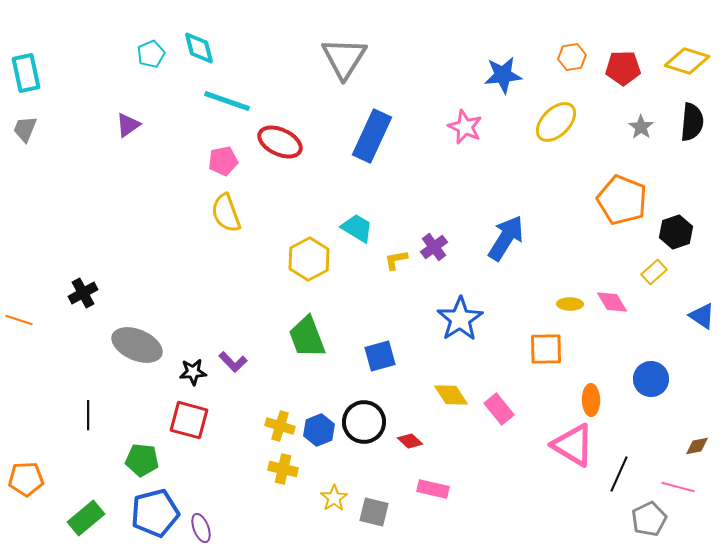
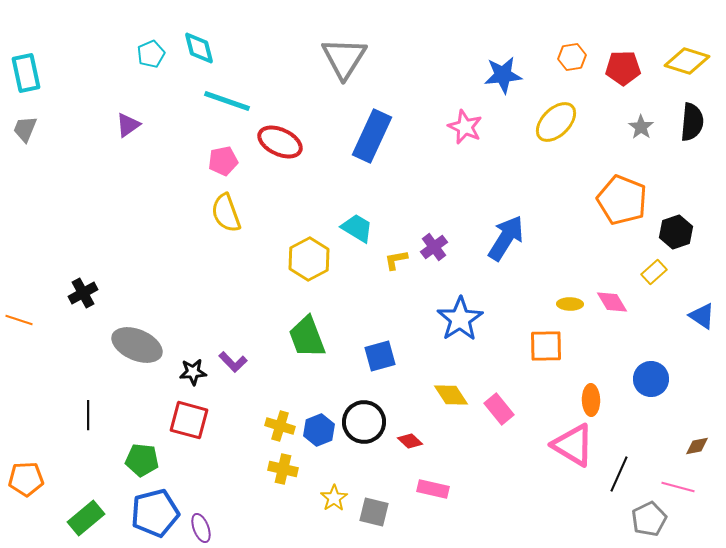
orange square at (546, 349): moved 3 px up
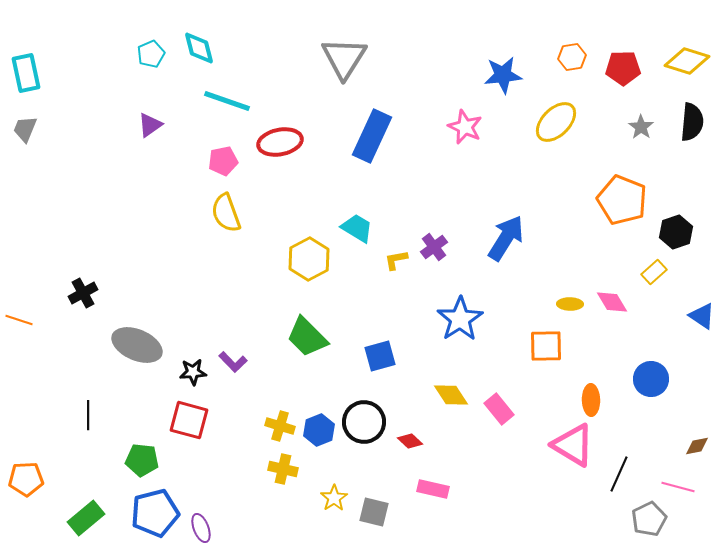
purple triangle at (128, 125): moved 22 px right
red ellipse at (280, 142): rotated 36 degrees counterclockwise
green trapezoid at (307, 337): rotated 24 degrees counterclockwise
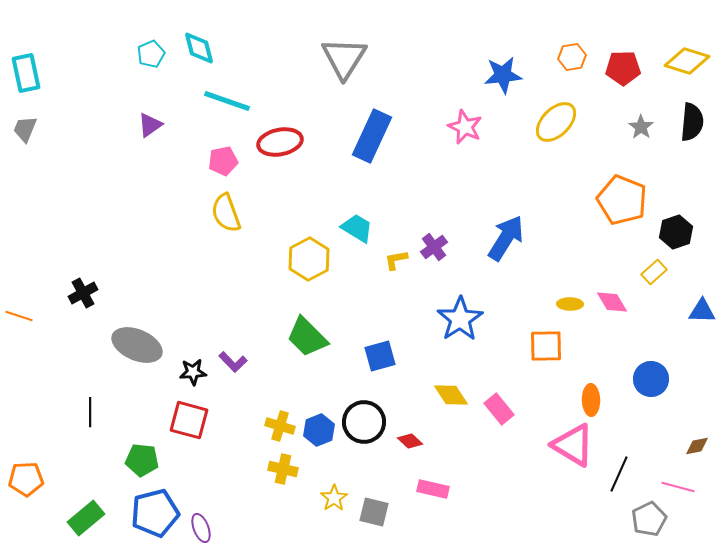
blue triangle at (702, 316): moved 5 px up; rotated 32 degrees counterclockwise
orange line at (19, 320): moved 4 px up
black line at (88, 415): moved 2 px right, 3 px up
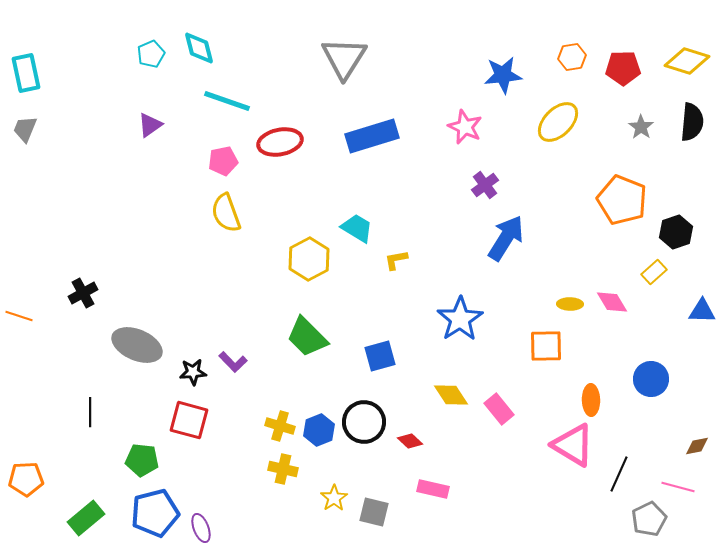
yellow ellipse at (556, 122): moved 2 px right
blue rectangle at (372, 136): rotated 48 degrees clockwise
purple cross at (434, 247): moved 51 px right, 62 px up
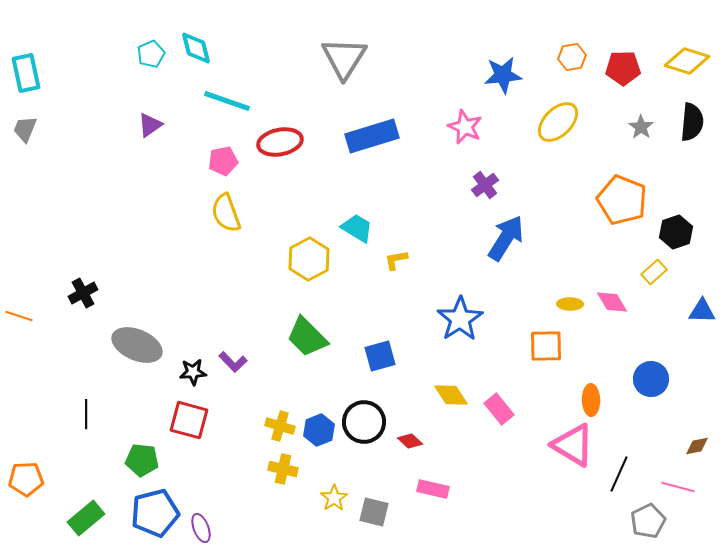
cyan diamond at (199, 48): moved 3 px left
black line at (90, 412): moved 4 px left, 2 px down
gray pentagon at (649, 519): moved 1 px left, 2 px down
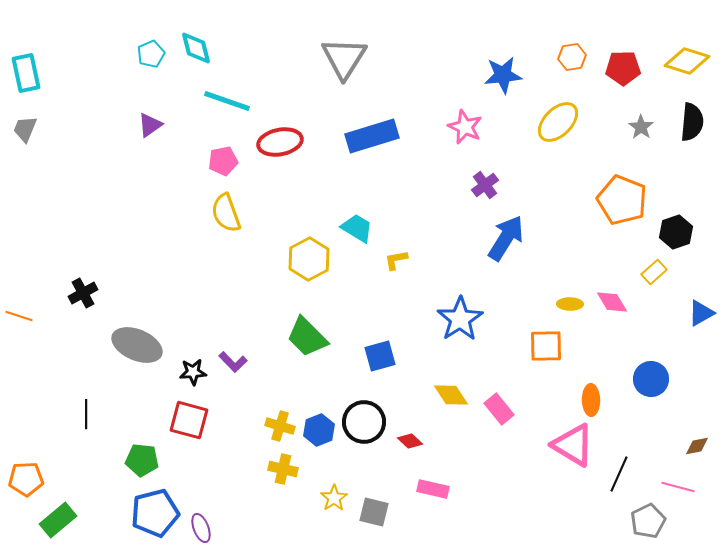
blue triangle at (702, 311): moved 1 px left, 2 px down; rotated 32 degrees counterclockwise
green rectangle at (86, 518): moved 28 px left, 2 px down
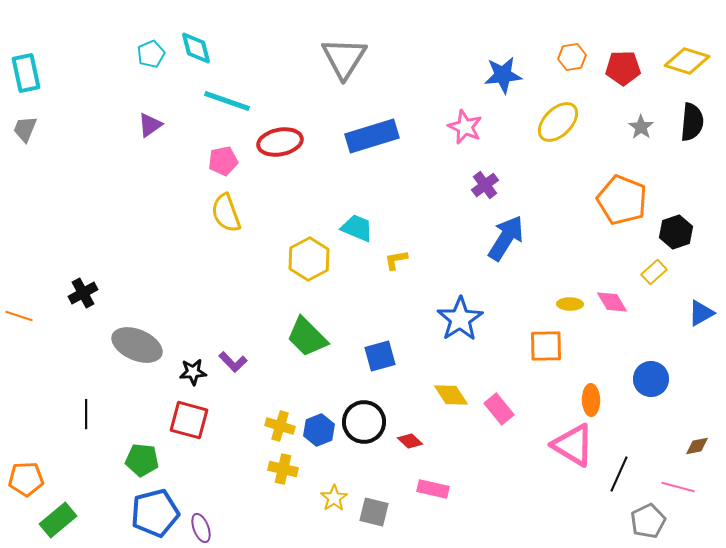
cyan trapezoid at (357, 228): rotated 8 degrees counterclockwise
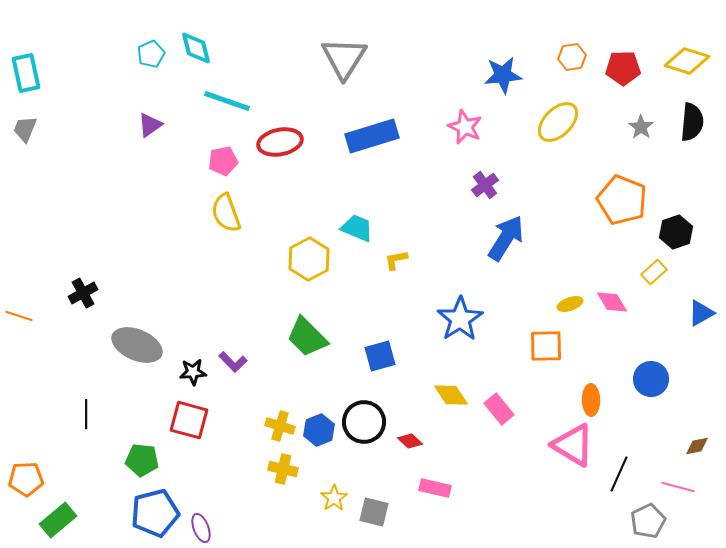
yellow ellipse at (570, 304): rotated 20 degrees counterclockwise
pink rectangle at (433, 489): moved 2 px right, 1 px up
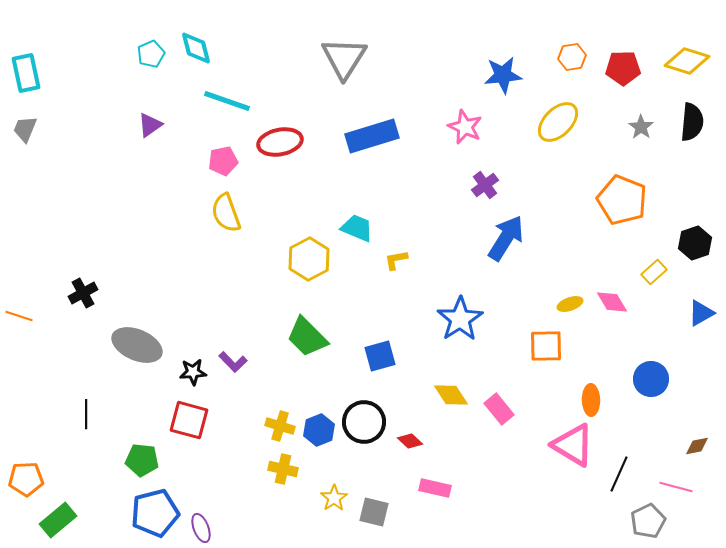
black hexagon at (676, 232): moved 19 px right, 11 px down
pink line at (678, 487): moved 2 px left
